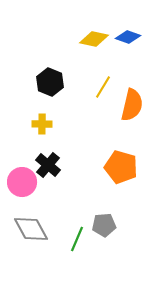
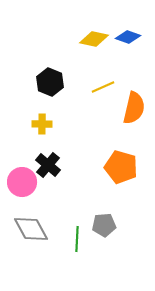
yellow line: rotated 35 degrees clockwise
orange semicircle: moved 2 px right, 3 px down
green line: rotated 20 degrees counterclockwise
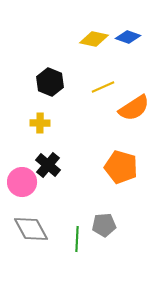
orange semicircle: rotated 44 degrees clockwise
yellow cross: moved 2 px left, 1 px up
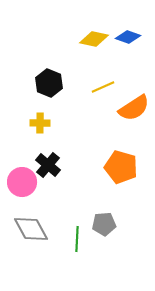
black hexagon: moved 1 px left, 1 px down
gray pentagon: moved 1 px up
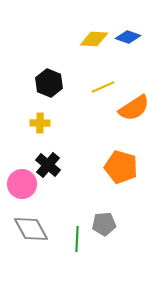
yellow diamond: rotated 8 degrees counterclockwise
pink circle: moved 2 px down
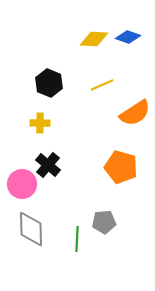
yellow line: moved 1 px left, 2 px up
orange semicircle: moved 1 px right, 5 px down
gray pentagon: moved 2 px up
gray diamond: rotated 27 degrees clockwise
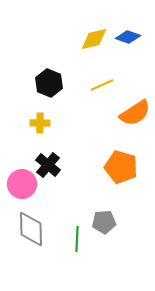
yellow diamond: rotated 16 degrees counterclockwise
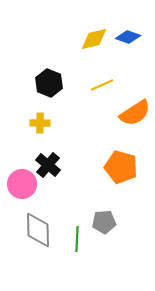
gray diamond: moved 7 px right, 1 px down
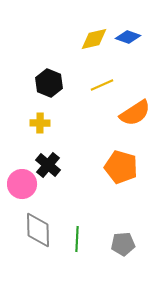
gray pentagon: moved 19 px right, 22 px down
